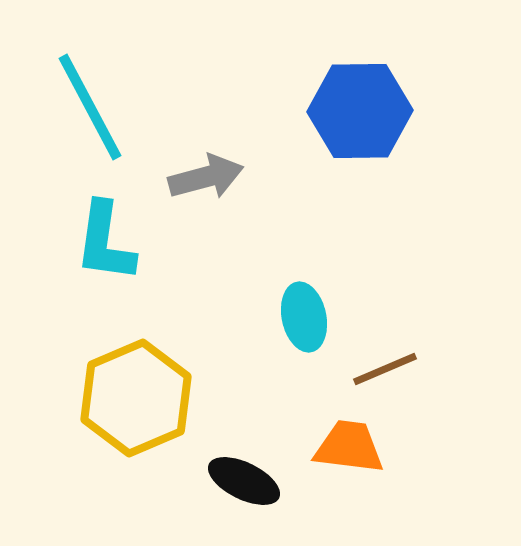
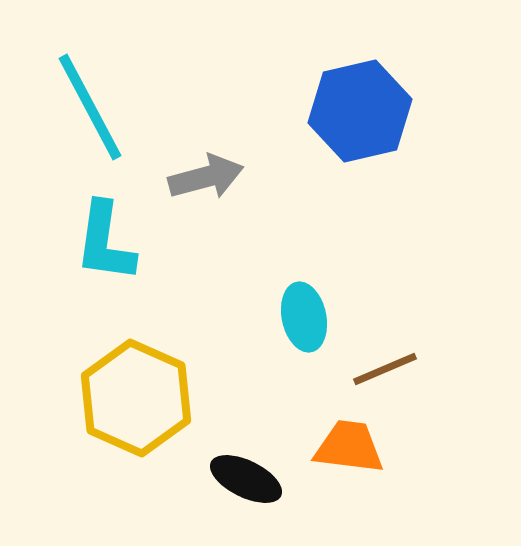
blue hexagon: rotated 12 degrees counterclockwise
yellow hexagon: rotated 13 degrees counterclockwise
black ellipse: moved 2 px right, 2 px up
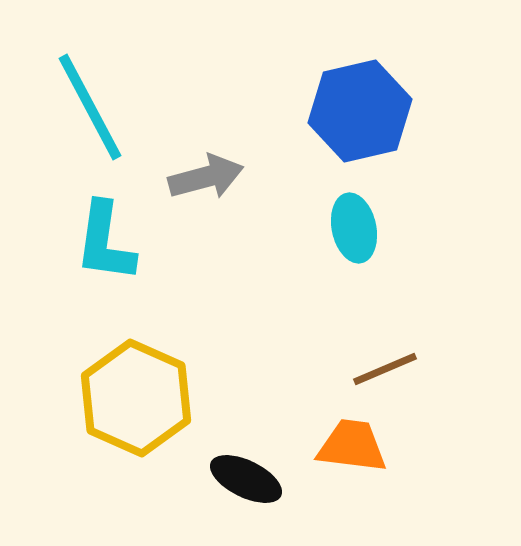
cyan ellipse: moved 50 px right, 89 px up
orange trapezoid: moved 3 px right, 1 px up
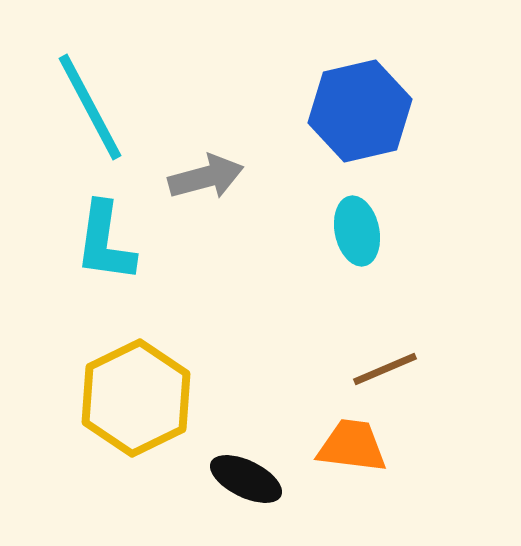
cyan ellipse: moved 3 px right, 3 px down
yellow hexagon: rotated 10 degrees clockwise
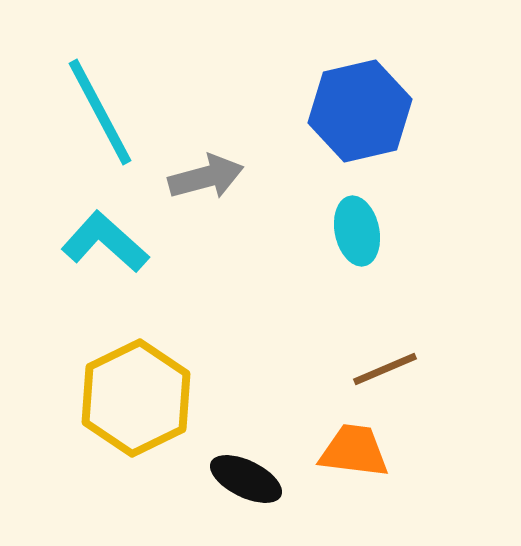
cyan line: moved 10 px right, 5 px down
cyan L-shape: rotated 124 degrees clockwise
orange trapezoid: moved 2 px right, 5 px down
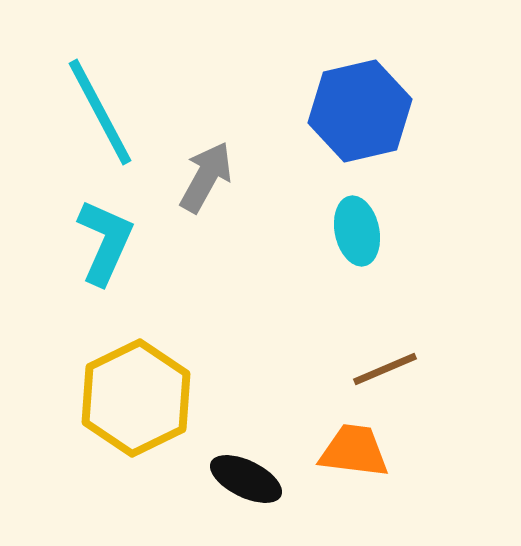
gray arrow: rotated 46 degrees counterclockwise
cyan L-shape: rotated 72 degrees clockwise
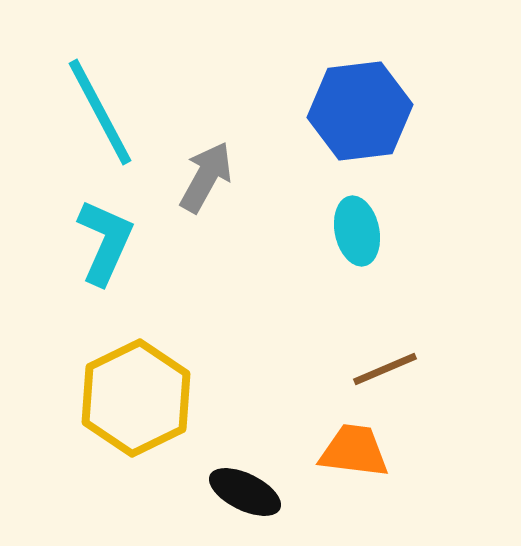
blue hexagon: rotated 6 degrees clockwise
black ellipse: moved 1 px left, 13 px down
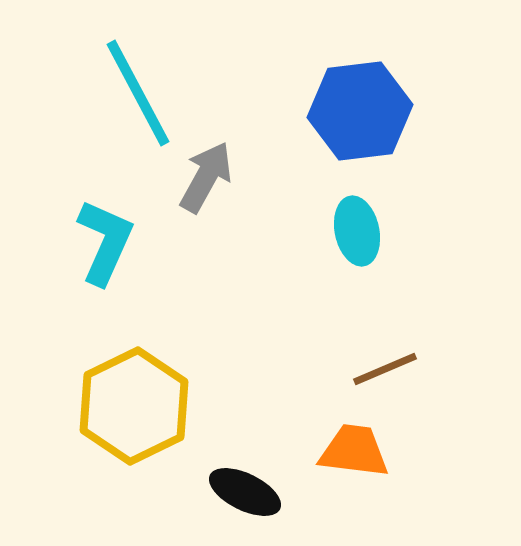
cyan line: moved 38 px right, 19 px up
yellow hexagon: moved 2 px left, 8 px down
